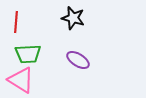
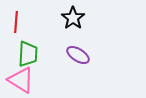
black star: rotated 20 degrees clockwise
green trapezoid: rotated 84 degrees counterclockwise
purple ellipse: moved 5 px up
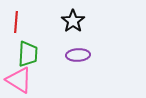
black star: moved 3 px down
purple ellipse: rotated 35 degrees counterclockwise
pink triangle: moved 2 px left
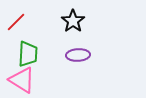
red line: rotated 40 degrees clockwise
pink triangle: moved 3 px right
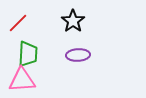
red line: moved 2 px right, 1 px down
pink triangle: rotated 36 degrees counterclockwise
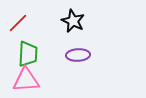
black star: rotated 10 degrees counterclockwise
pink triangle: moved 4 px right
